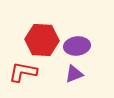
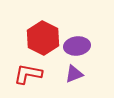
red hexagon: moved 1 px right, 2 px up; rotated 24 degrees clockwise
red L-shape: moved 5 px right, 2 px down
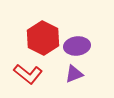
red L-shape: rotated 152 degrees counterclockwise
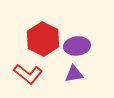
red hexagon: moved 1 px down
purple triangle: rotated 12 degrees clockwise
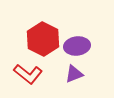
purple triangle: rotated 12 degrees counterclockwise
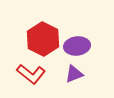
red L-shape: moved 3 px right
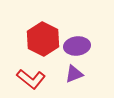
red L-shape: moved 5 px down
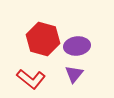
red hexagon: rotated 12 degrees counterclockwise
purple triangle: rotated 30 degrees counterclockwise
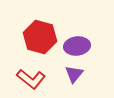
red hexagon: moved 3 px left, 2 px up
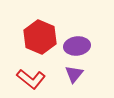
red hexagon: rotated 8 degrees clockwise
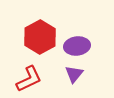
red hexagon: rotated 8 degrees clockwise
red L-shape: moved 2 px left; rotated 64 degrees counterclockwise
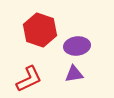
red hexagon: moved 7 px up; rotated 12 degrees counterclockwise
purple triangle: rotated 42 degrees clockwise
